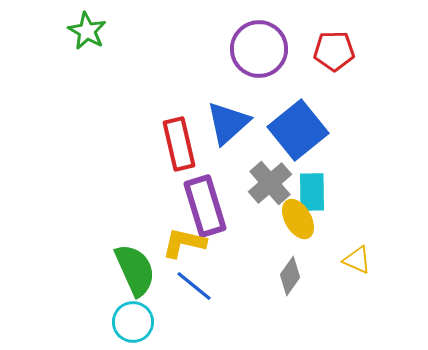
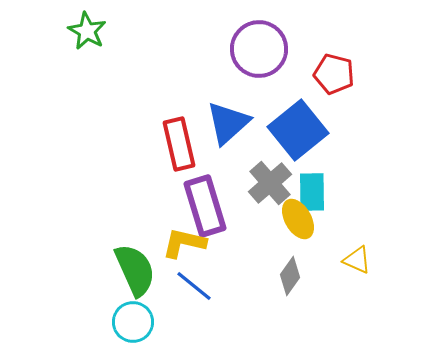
red pentagon: moved 23 px down; rotated 15 degrees clockwise
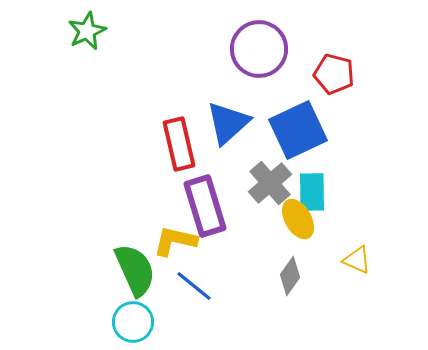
green star: rotated 18 degrees clockwise
blue square: rotated 14 degrees clockwise
yellow L-shape: moved 9 px left, 2 px up
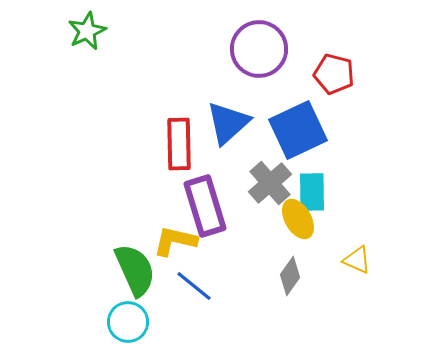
red rectangle: rotated 12 degrees clockwise
cyan circle: moved 5 px left
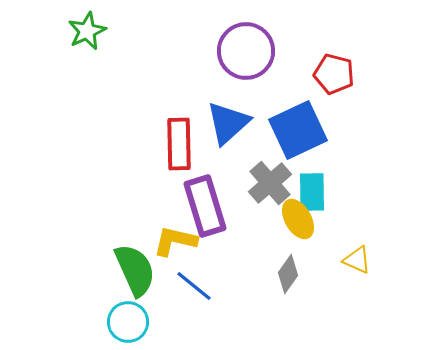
purple circle: moved 13 px left, 2 px down
gray diamond: moved 2 px left, 2 px up
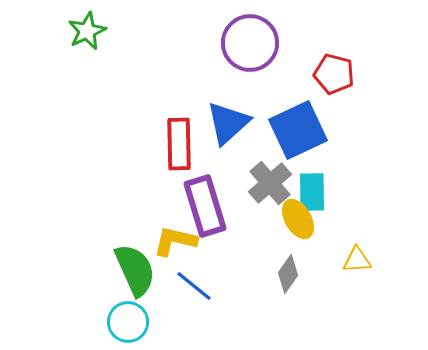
purple circle: moved 4 px right, 8 px up
yellow triangle: rotated 28 degrees counterclockwise
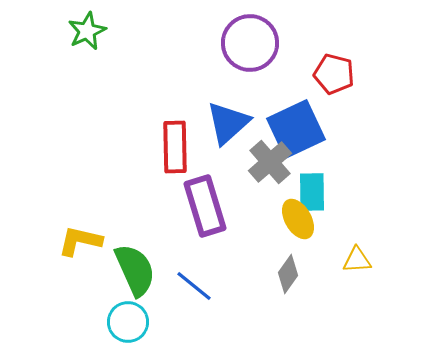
blue square: moved 2 px left, 1 px up
red rectangle: moved 4 px left, 3 px down
gray cross: moved 21 px up
yellow L-shape: moved 95 px left
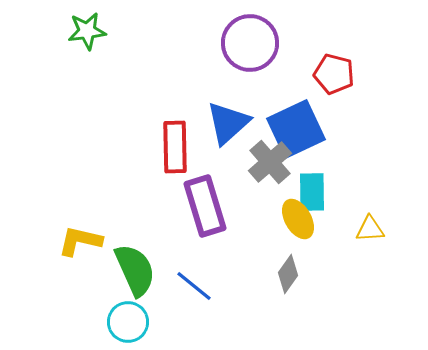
green star: rotated 18 degrees clockwise
yellow triangle: moved 13 px right, 31 px up
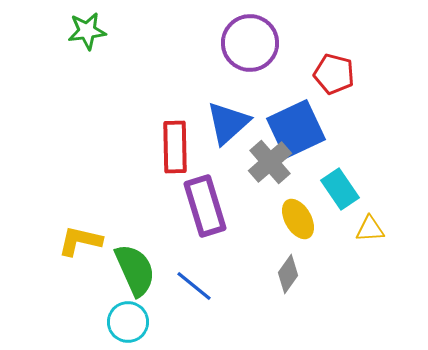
cyan rectangle: moved 28 px right, 3 px up; rotated 33 degrees counterclockwise
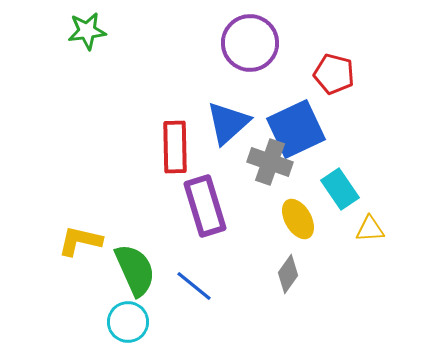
gray cross: rotated 30 degrees counterclockwise
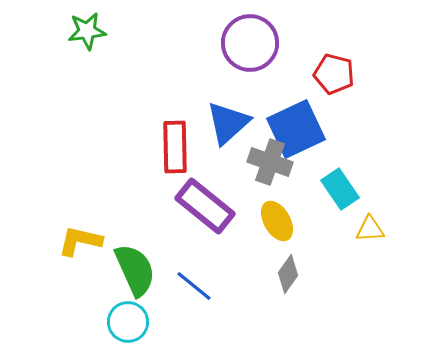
purple rectangle: rotated 34 degrees counterclockwise
yellow ellipse: moved 21 px left, 2 px down
